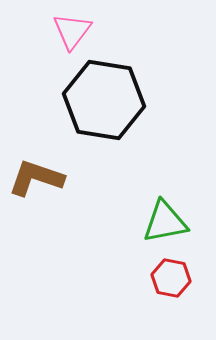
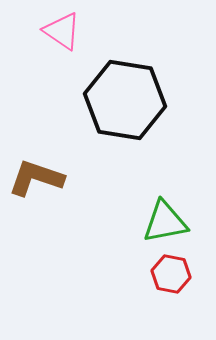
pink triangle: moved 10 px left; rotated 33 degrees counterclockwise
black hexagon: moved 21 px right
red hexagon: moved 4 px up
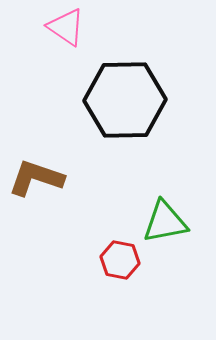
pink triangle: moved 4 px right, 4 px up
black hexagon: rotated 10 degrees counterclockwise
red hexagon: moved 51 px left, 14 px up
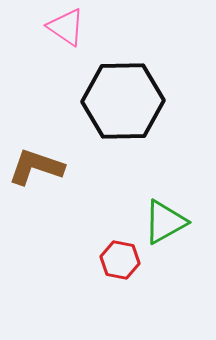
black hexagon: moved 2 px left, 1 px down
brown L-shape: moved 11 px up
green triangle: rotated 18 degrees counterclockwise
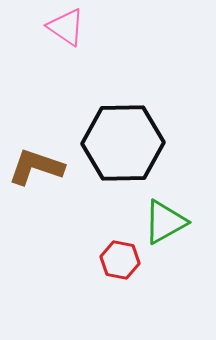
black hexagon: moved 42 px down
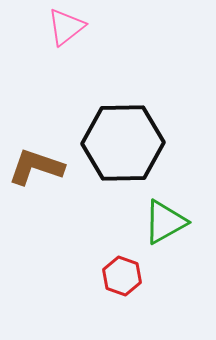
pink triangle: rotated 48 degrees clockwise
red hexagon: moved 2 px right, 16 px down; rotated 9 degrees clockwise
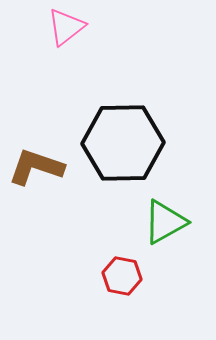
red hexagon: rotated 9 degrees counterclockwise
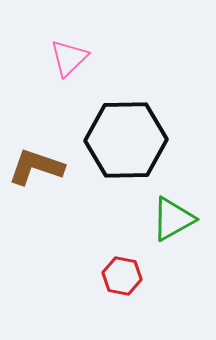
pink triangle: moved 3 px right, 31 px down; rotated 6 degrees counterclockwise
black hexagon: moved 3 px right, 3 px up
green triangle: moved 8 px right, 3 px up
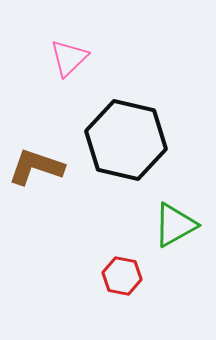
black hexagon: rotated 14 degrees clockwise
green triangle: moved 2 px right, 6 px down
